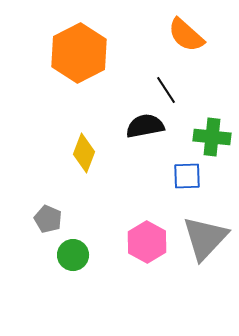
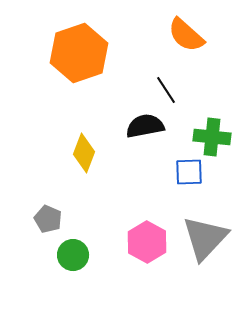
orange hexagon: rotated 8 degrees clockwise
blue square: moved 2 px right, 4 px up
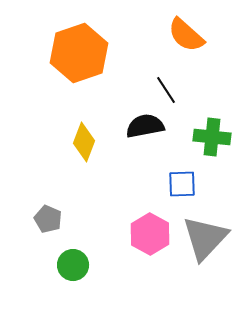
yellow diamond: moved 11 px up
blue square: moved 7 px left, 12 px down
pink hexagon: moved 3 px right, 8 px up
green circle: moved 10 px down
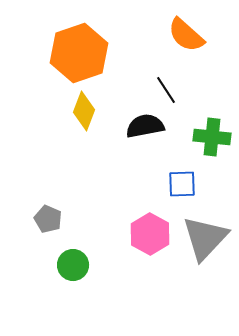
yellow diamond: moved 31 px up
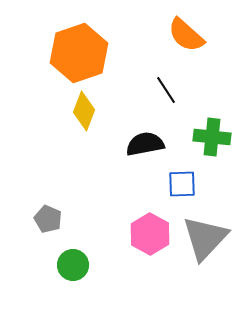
black semicircle: moved 18 px down
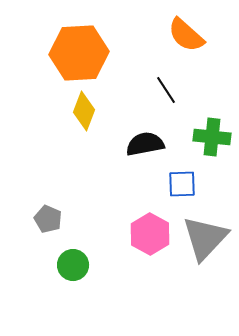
orange hexagon: rotated 16 degrees clockwise
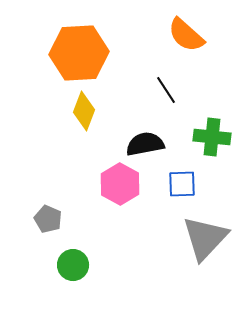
pink hexagon: moved 30 px left, 50 px up
